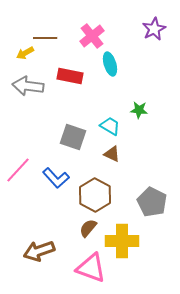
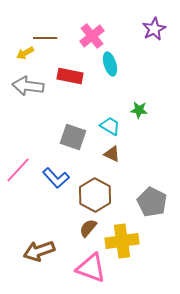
yellow cross: rotated 8 degrees counterclockwise
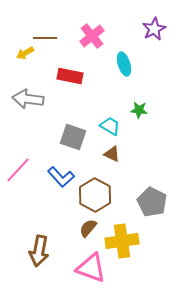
cyan ellipse: moved 14 px right
gray arrow: moved 13 px down
blue L-shape: moved 5 px right, 1 px up
brown arrow: rotated 60 degrees counterclockwise
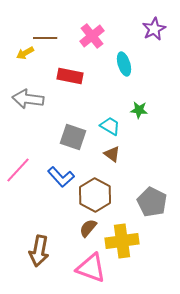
brown triangle: rotated 12 degrees clockwise
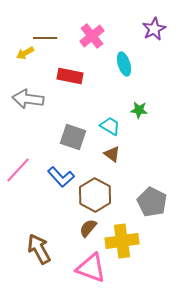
brown arrow: moved 2 px up; rotated 140 degrees clockwise
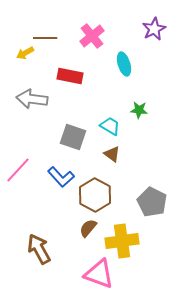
gray arrow: moved 4 px right
pink triangle: moved 8 px right, 6 px down
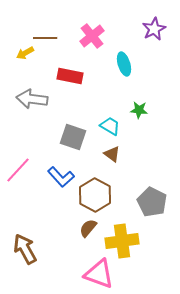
brown arrow: moved 14 px left
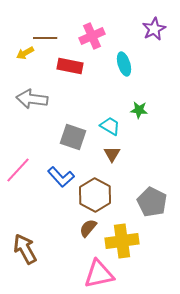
pink cross: rotated 15 degrees clockwise
red rectangle: moved 10 px up
brown triangle: rotated 24 degrees clockwise
pink triangle: rotated 32 degrees counterclockwise
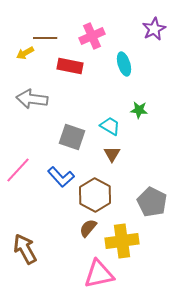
gray square: moved 1 px left
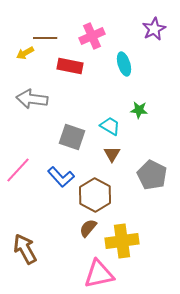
gray pentagon: moved 27 px up
